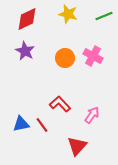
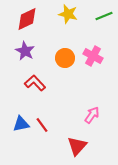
red L-shape: moved 25 px left, 21 px up
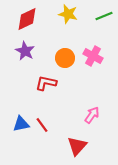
red L-shape: moved 11 px right; rotated 35 degrees counterclockwise
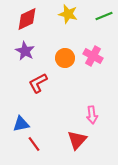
red L-shape: moved 8 px left; rotated 40 degrees counterclockwise
pink arrow: rotated 138 degrees clockwise
red line: moved 8 px left, 19 px down
red triangle: moved 6 px up
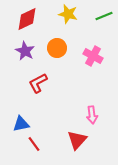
orange circle: moved 8 px left, 10 px up
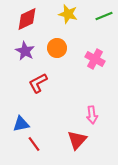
pink cross: moved 2 px right, 3 px down
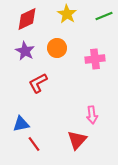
yellow star: moved 1 px left; rotated 18 degrees clockwise
pink cross: rotated 36 degrees counterclockwise
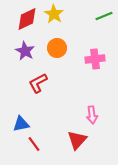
yellow star: moved 13 px left
